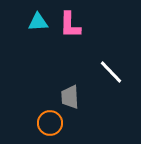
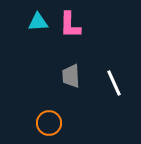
white line: moved 3 px right, 11 px down; rotated 20 degrees clockwise
gray trapezoid: moved 1 px right, 21 px up
orange circle: moved 1 px left
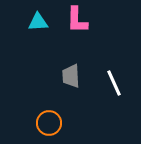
pink L-shape: moved 7 px right, 5 px up
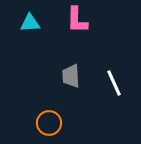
cyan triangle: moved 8 px left, 1 px down
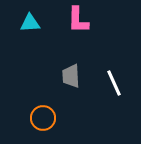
pink L-shape: moved 1 px right
orange circle: moved 6 px left, 5 px up
